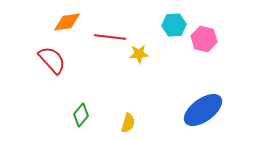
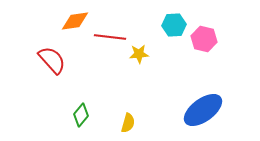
orange diamond: moved 8 px right, 1 px up
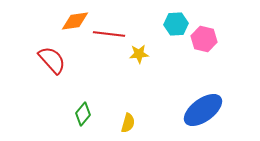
cyan hexagon: moved 2 px right, 1 px up
red line: moved 1 px left, 3 px up
green diamond: moved 2 px right, 1 px up
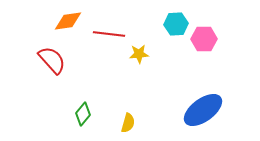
orange diamond: moved 7 px left
pink hexagon: rotated 15 degrees counterclockwise
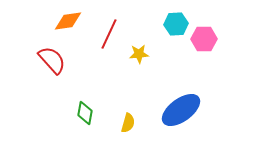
red line: rotated 72 degrees counterclockwise
blue ellipse: moved 22 px left
green diamond: moved 2 px right, 1 px up; rotated 30 degrees counterclockwise
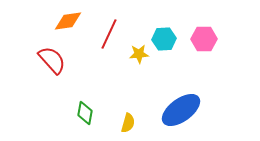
cyan hexagon: moved 12 px left, 15 px down
